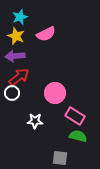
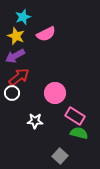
cyan star: moved 3 px right
purple arrow: rotated 24 degrees counterclockwise
green semicircle: moved 1 px right, 3 px up
gray square: moved 2 px up; rotated 35 degrees clockwise
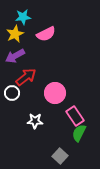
cyan star: rotated 14 degrees clockwise
yellow star: moved 1 px left, 2 px up; rotated 24 degrees clockwise
red arrow: moved 7 px right
pink rectangle: rotated 24 degrees clockwise
green semicircle: rotated 78 degrees counterclockwise
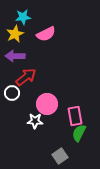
purple arrow: rotated 30 degrees clockwise
pink circle: moved 8 px left, 11 px down
pink rectangle: rotated 24 degrees clockwise
gray square: rotated 14 degrees clockwise
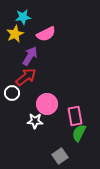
purple arrow: moved 15 px right; rotated 120 degrees clockwise
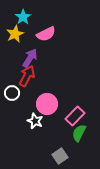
cyan star: rotated 28 degrees counterclockwise
purple arrow: moved 2 px down
red arrow: moved 1 px right, 1 px up; rotated 25 degrees counterclockwise
pink rectangle: rotated 54 degrees clockwise
white star: rotated 21 degrees clockwise
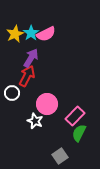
cyan star: moved 8 px right, 16 px down
purple arrow: moved 1 px right
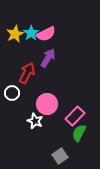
purple arrow: moved 17 px right
red arrow: moved 3 px up
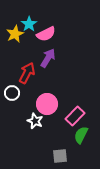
cyan star: moved 2 px left, 9 px up
green semicircle: moved 2 px right, 2 px down
gray square: rotated 28 degrees clockwise
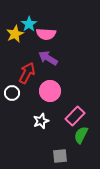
pink semicircle: rotated 30 degrees clockwise
purple arrow: rotated 90 degrees counterclockwise
pink circle: moved 3 px right, 13 px up
white star: moved 6 px right; rotated 28 degrees clockwise
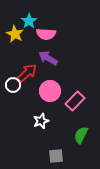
cyan star: moved 3 px up
yellow star: rotated 18 degrees counterclockwise
red arrow: rotated 20 degrees clockwise
white circle: moved 1 px right, 8 px up
pink rectangle: moved 15 px up
gray square: moved 4 px left
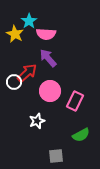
purple arrow: rotated 18 degrees clockwise
white circle: moved 1 px right, 3 px up
pink rectangle: rotated 18 degrees counterclockwise
white star: moved 4 px left
green semicircle: rotated 144 degrees counterclockwise
